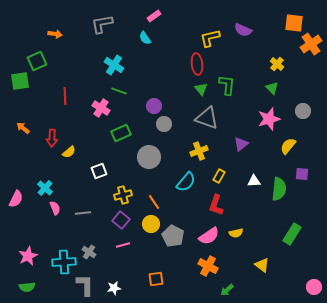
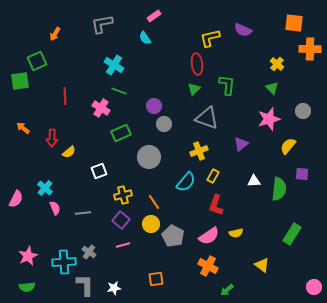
orange arrow at (55, 34): rotated 112 degrees clockwise
orange cross at (311, 44): moved 1 px left, 5 px down; rotated 35 degrees clockwise
green triangle at (201, 89): moved 7 px left; rotated 24 degrees clockwise
yellow rectangle at (219, 176): moved 6 px left
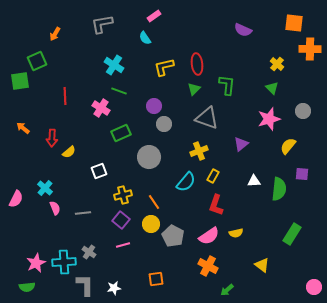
yellow L-shape at (210, 38): moved 46 px left, 29 px down
pink star at (28, 256): moved 8 px right, 7 px down
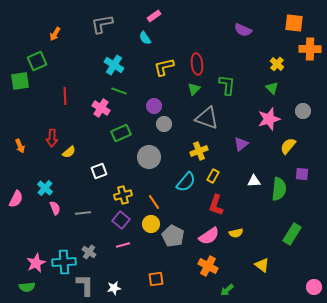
orange arrow at (23, 128): moved 3 px left, 18 px down; rotated 152 degrees counterclockwise
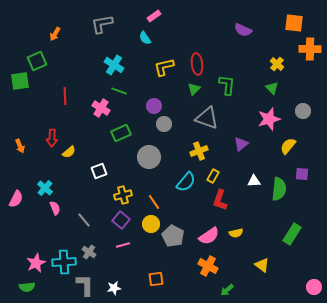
red L-shape at (216, 205): moved 4 px right, 5 px up
gray line at (83, 213): moved 1 px right, 7 px down; rotated 56 degrees clockwise
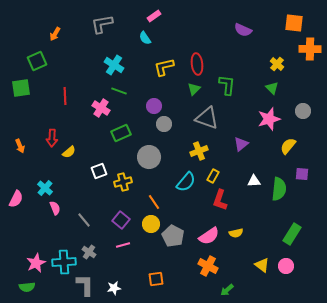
green square at (20, 81): moved 1 px right, 7 px down
yellow cross at (123, 195): moved 13 px up
pink circle at (314, 287): moved 28 px left, 21 px up
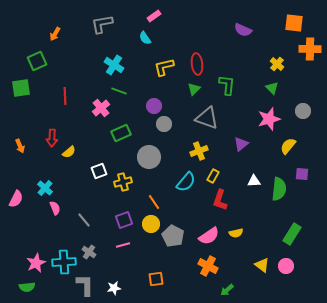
pink cross at (101, 108): rotated 18 degrees clockwise
purple square at (121, 220): moved 3 px right; rotated 30 degrees clockwise
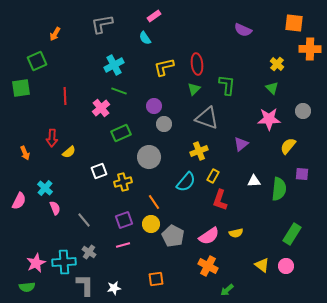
cyan cross at (114, 65): rotated 30 degrees clockwise
pink star at (269, 119): rotated 15 degrees clockwise
orange arrow at (20, 146): moved 5 px right, 7 px down
pink semicircle at (16, 199): moved 3 px right, 2 px down
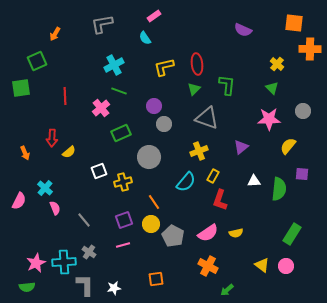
purple triangle at (241, 144): moved 3 px down
pink semicircle at (209, 236): moved 1 px left, 3 px up
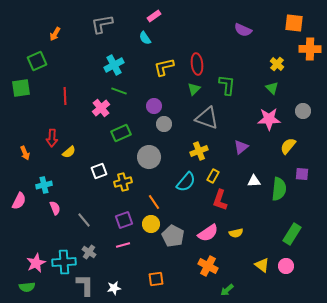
cyan cross at (45, 188): moved 1 px left, 3 px up; rotated 35 degrees clockwise
